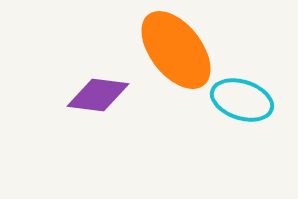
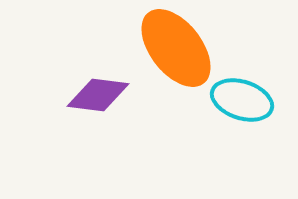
orange ellipse: moved 2 px up
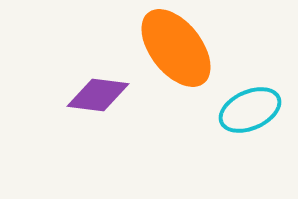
cyan ellipse: moved 8 px right, 10 px down; rotated 42 degrees counterclockwise
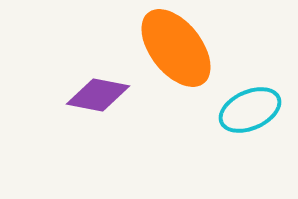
purple diamond: rotated 4 degrees clockwise
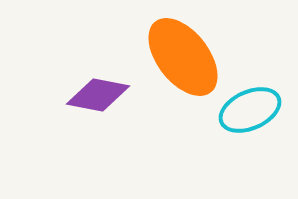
orange ellipse: moved 7 px right, 9 px down
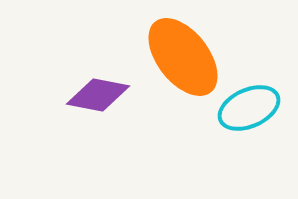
cyan ellipse: moved 1 px left, 2 px up
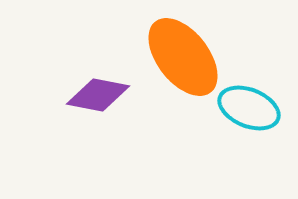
cyan ellipse: rotated 46 degrees clockwise
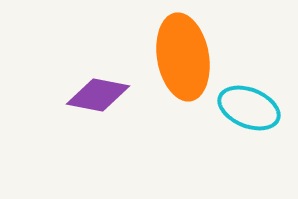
orange ellipse: rotated 28 degrees clockwise
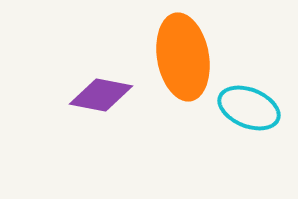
purple diamond: moved 3 px right
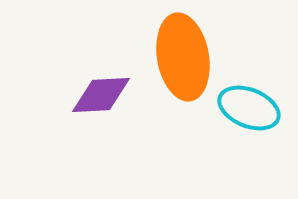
purple diamond: rotated 14 degrees counterclockwise
